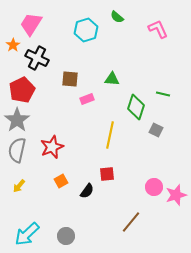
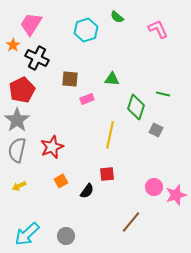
yellow arrow: rotated 24 degrees clockwise
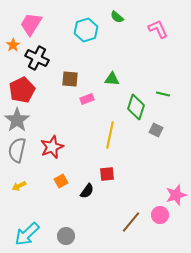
pink circle: moved 6 px right, 28 px down
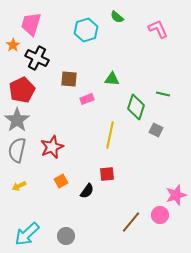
pink trapezoid: rotated 15 degrees counterclockwise
brown square: moved 1 px left
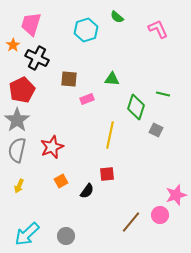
yellow arrow: rotated 40 degrees counterclockwise
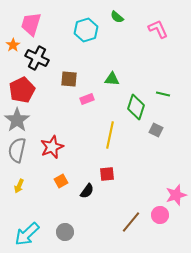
gray circle: moved 1 px left, 4 px up
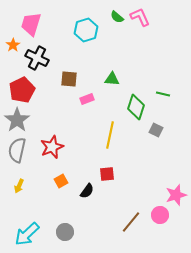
pink L-shape: moved 18 px left, 12 px up
